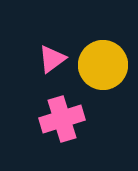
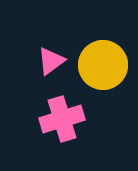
pink triangle: moved 1 px left, 2 px down
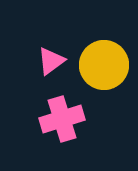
yellow circle: moved 1 px right
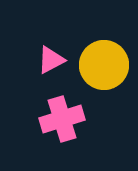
pink triangle: moved 1 px up; rotated 8 degrees clockwise
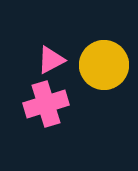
pink cross: moved 16 px left, 15 px up
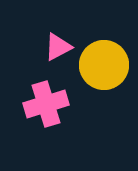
pink triangle: moved 7 px right, 13 px up
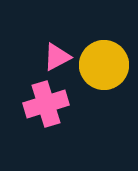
pink triangle: moved 1 px left, 10 px down
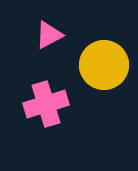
pink triangle: moved 8 px left, 22 px up
